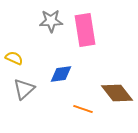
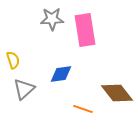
gray star: moved 1 px right, 2 px up
yellow semicircle: moved 1 px left, 2 px down; rotated 48 degrees clockwise
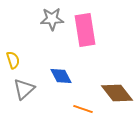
blue diamond: moved 2 px down; rotated 70 degrees clockwise
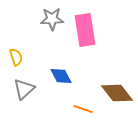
yellow semicircle: moved 3 px right, 3 px up
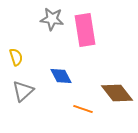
gray star: rotated 10 degrees clockwise
gray triangle: moved 1 px left, 2 px down
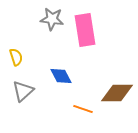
brown diamond: rotated 52 degrees counterclockwise
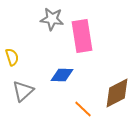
pink rectangle: moved 3 px left, 6 px down
yellow semicircle: moved 4 px left
blue diamond: moved 1 px right, 1 px up; rotated 60 degrees counterclockwise
brown diamond: rotated 28 degrees counterclockwise
orange line: rotated 24 degrees clockwise
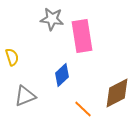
blue diamond: rotated 45 degrees counterclockwise
gray triangle: moved 2 px right, 5 px down; rotated 20 degrees clockwise
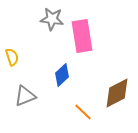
orange line: moved 3 px down
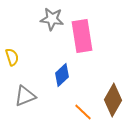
brown diamond: moved 4 px left, 7 px down; rotated 32 degrees counterclockwise
